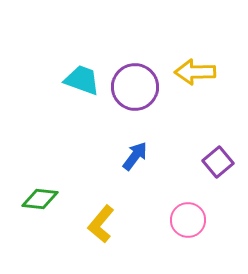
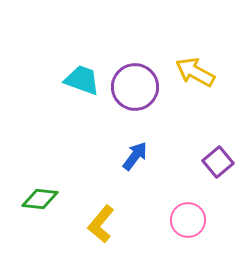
yellow arrow: rotated 30 degrees clockwise
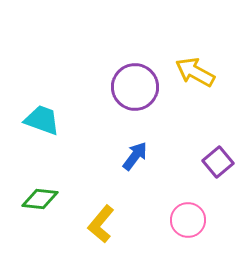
cyan trapezoid: moved 40 px left, 40 px down
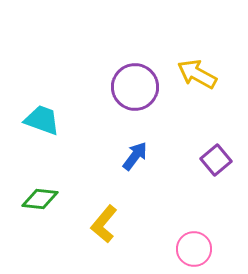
yellow arrow: moved 2 px right, 2 px down
purple square: moved 2 px left, 2 px up
pink circle: moved 6 px right, 29 px down
yellow L-shape: moved 3 px right
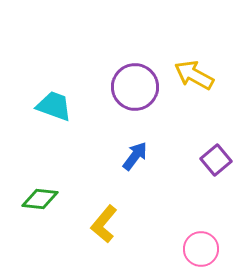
yellow arrow: moved 3 px left, 1 px down
cyan trapezoid: moved 12 px right, 14 px up
pink circle: moved 7 px right
